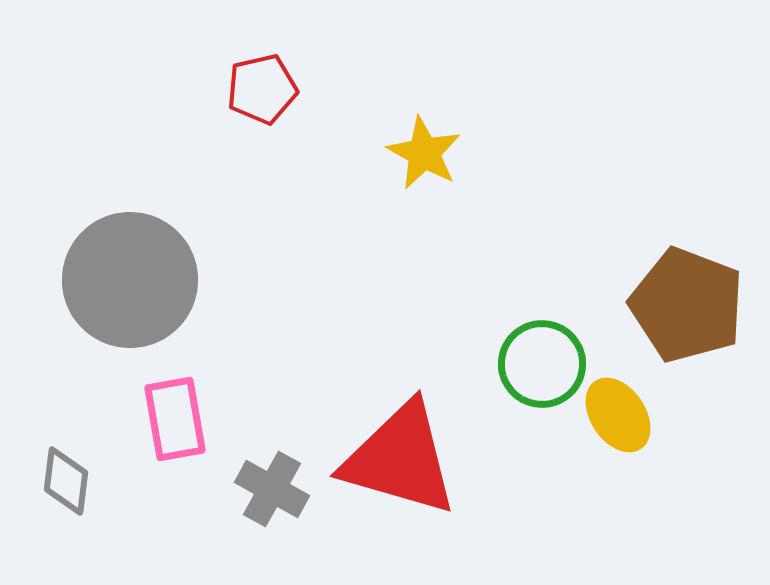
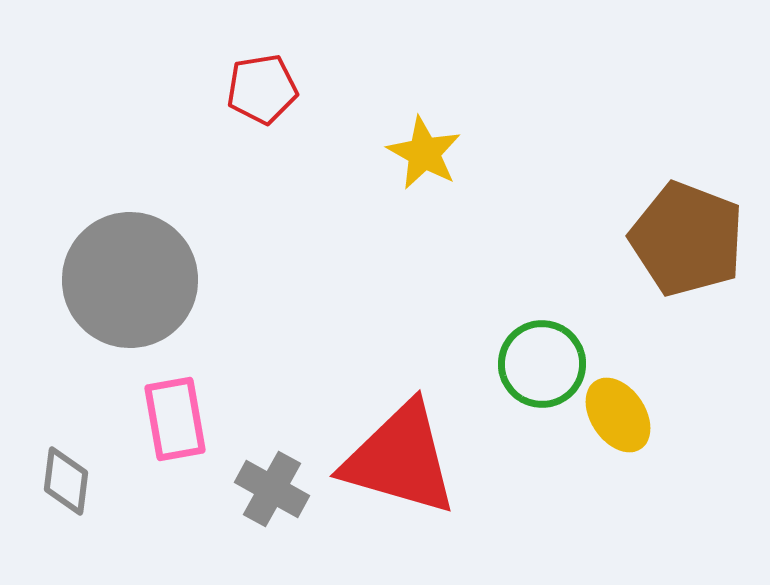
red pentagon: rotated 4 degrees clockwise
brown pentagon: moved 66 px up
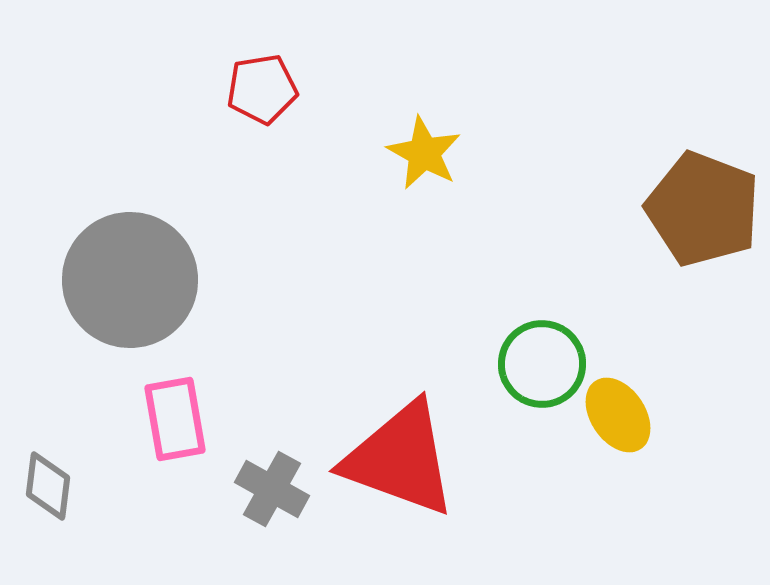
brown pentagon: moved 16 px right, 30 px up
red triangle: rotated 4 degrees clockwise
gray diamond: moved 18 px left, 5 px down
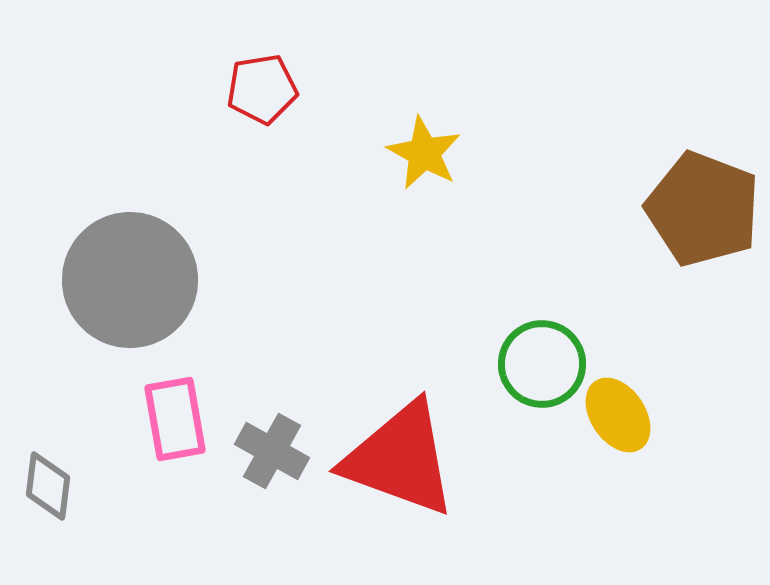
gray cross: moved 38 px up
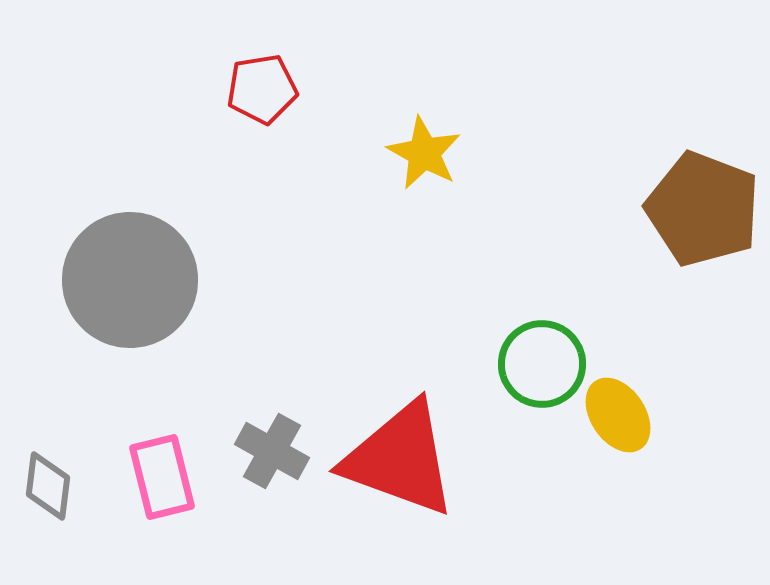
pink rectangle: moved 13 px left, 58 px down; rotated 4 degrees counterclockwise
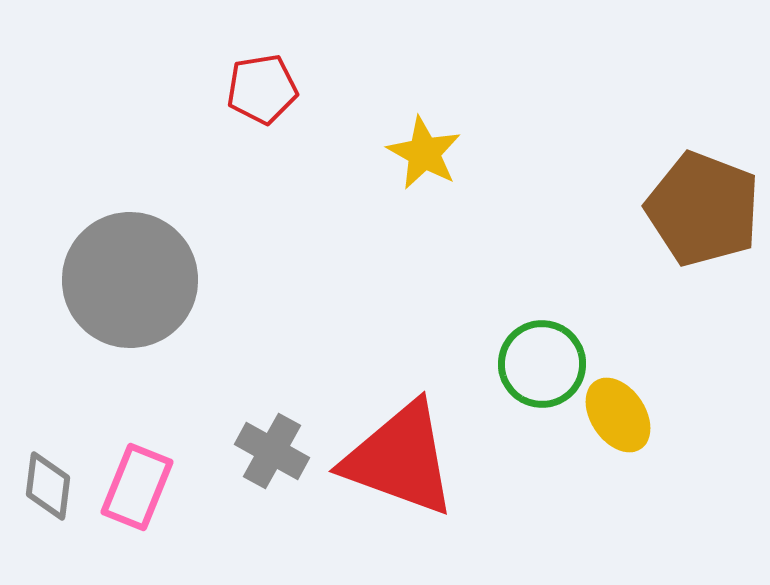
pink rectangle: moved 25 px left, 10 px down; rotated 36 degrees clockwise
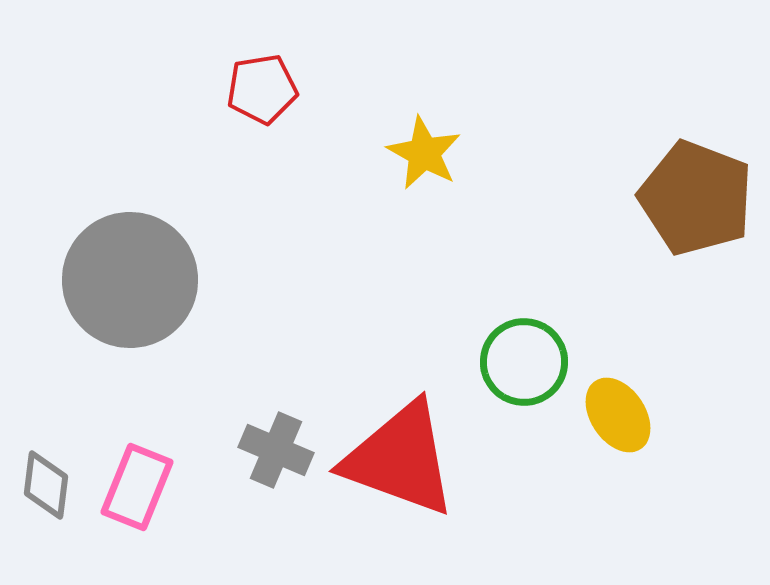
brown pentagon: moved 7 px left, 11 px up
green circle: moved 18 px left, 2 px up
gray cross: moved 4 px right, 1 px up; rotated 6 degrees counterclockwise
gray diamond: moved 2 px left, 1 px up
